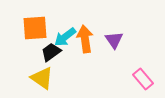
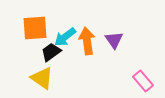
orange arrow: moved 2 px right, 2 px down
pink rectangle: moved 2 px down
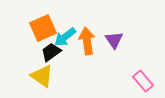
orange square: moved 8 px right; rotated 20 degrees counterclockwise
yellow triangle: moved 2 px up
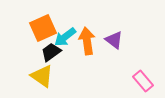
purple triangle: rotated 18 degrees counterclockwise
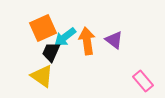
black trapezoid: rotated 30 degrees counterclockwise
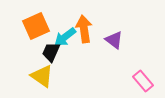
orange square: moved 7 px left, 2 px up
orange arrow: moved 3 px left, 12 px up
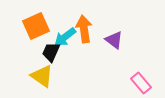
pink rectangle: moved 2 px left, 2 px down
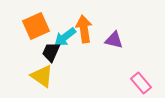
purple triangle: rotated 24 degrees counterclockwise
